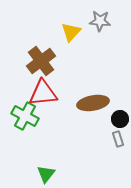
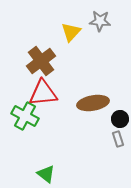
green triangle: rotated 30 degrees counterclockwise
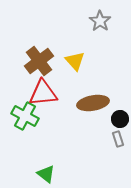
gray star: rotated 30 degrees clockwise
yellow triangle: moved 4 px right, 29 px down; rotated 25 degrees counterclockwise
brown cross: moved 2 px left
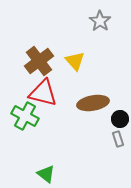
red triangle: rotated 20 degrees clockwise
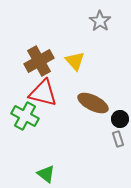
brown cross: rotated 8 degrees clockwise
brown ellipse: rotated 36 degrees clockwise
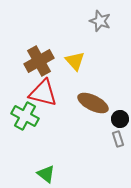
gray star: rotated 15 degrees counterclockwise
